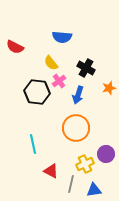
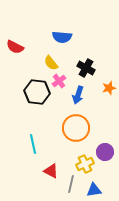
purple circle: moved 1 px left, 2 px up
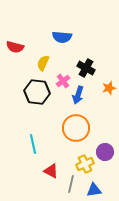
red semicircle: rotated 12 degrees counterclockwise
yellow semicircle: moved 8 px left; rotated 63 degrees clockwise
pink cross: moved 4 px right
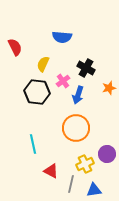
red semicircle: rotated 132 degrees counterclockwise
yellow semicircle: moved 1 px down
purple circle: moved 2 px right, 2 px down
